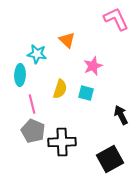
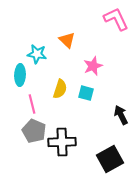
gray pentagon: moved 1 px right
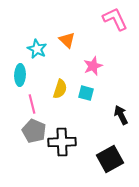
pink L-shape: moved 1 px left
cyan star: moved 5 px up; rotated 18 degrees clockwise
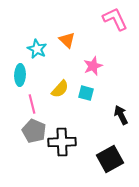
yellow semicircle: rotated 24 degrees clockwise
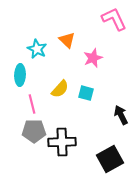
pink L-shape: moved 1 px left
pink star: moved 8 px up
gray pentagon: rotated 25 degrees counterclockwise
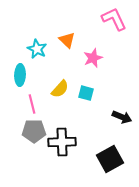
black arrow: moved 1 px right, 2 px down; rotated 138 degrees clockwise
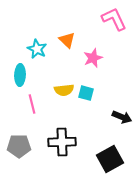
yellow semicircle: moved 4 px right, 1 px down; rotated 42 degrees clockwise
gray pentagon: moved 15 px left, 15 px down
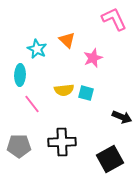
pink line: rotated 24 degrees counterclockwise
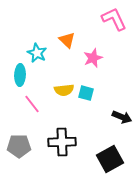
cyan star: moved 4 px down
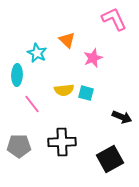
cyan ellipse: moved 3 px left
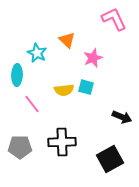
cyan square: moved 6 px up
gray pentagon: moved 1 px right, 1 px down
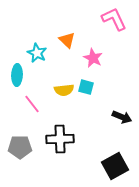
pink star: rotated 24 degrees counterclockwise
black cross: moved 2 px left, 3 px up
black square: moved 5 px right, 7 px down
